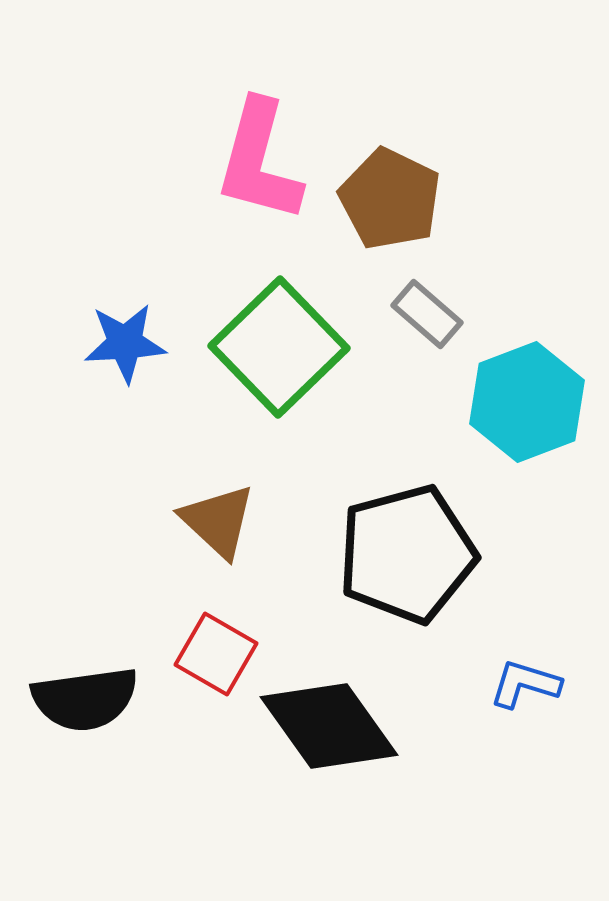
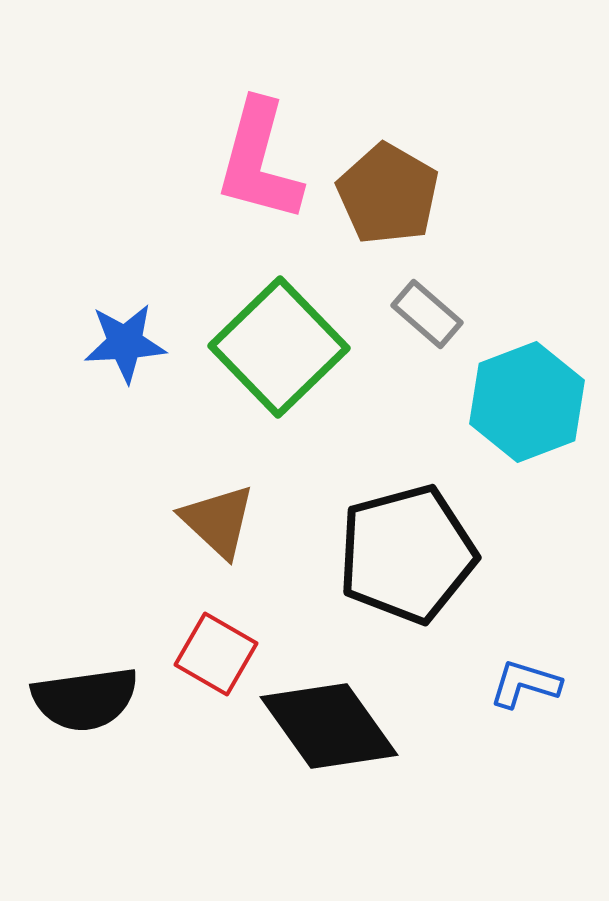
brown pentagon: moved 2 px left, 5 px up; rotated 4 degrees clockwise
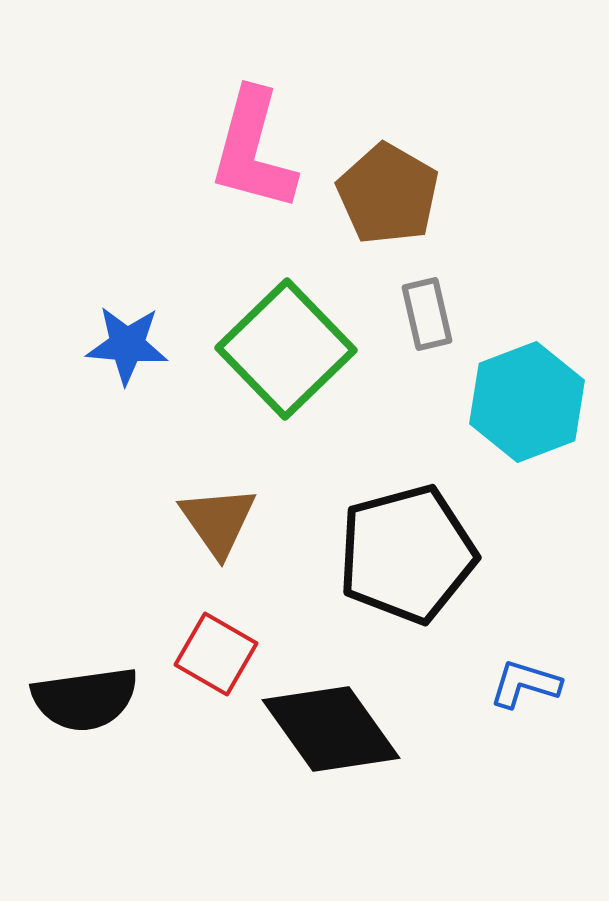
pink L-shape: moved 6 px left, 11 px up
gray rectangle: rotated 36 degrees clockwise
blue star: moved 2 px right, 2 px down; rotated 8 degrees clockwise
green square: moved 7 px right, 2 px down
brown triangle: rotated 12 degrees clockwise
black diamond: moved 2 px right, 3 px down
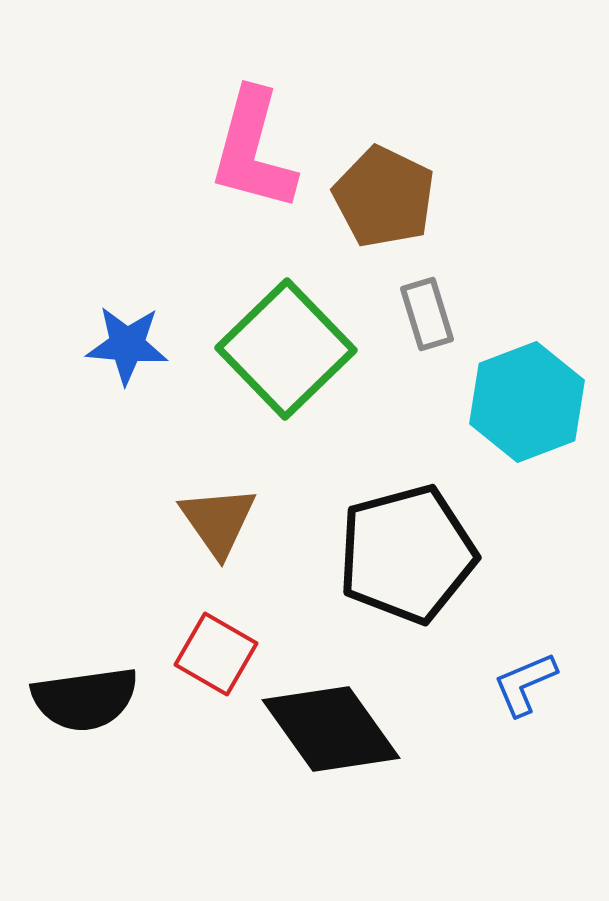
brown pentagon: moved 4 px left, 3 px down; rotated 4 degrees counterclockwise
gray rectangle: rotated 4 degrees counterclockwise
blue L-shape: rotated 40 degrees counterclockwise
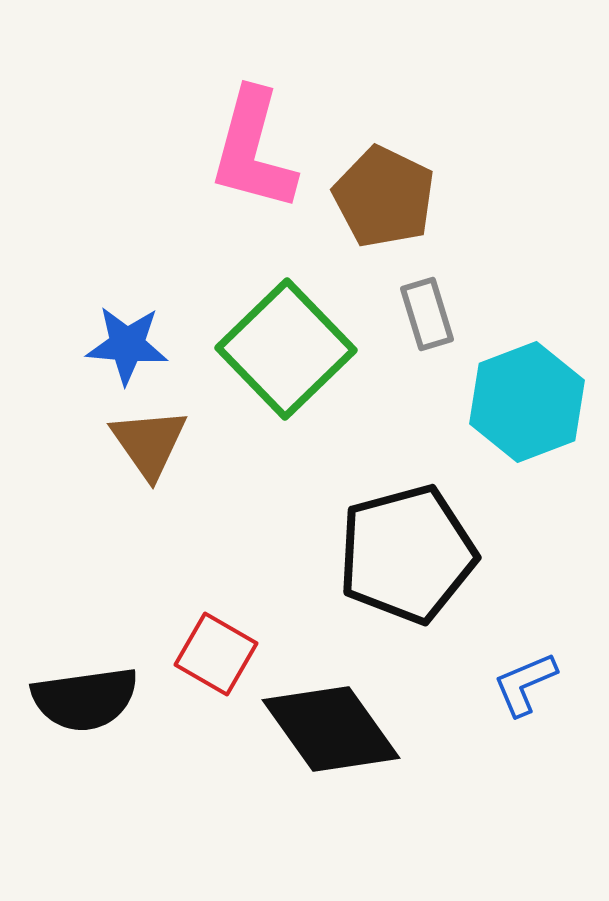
brown triangle: moved 69 px left, 78 px up
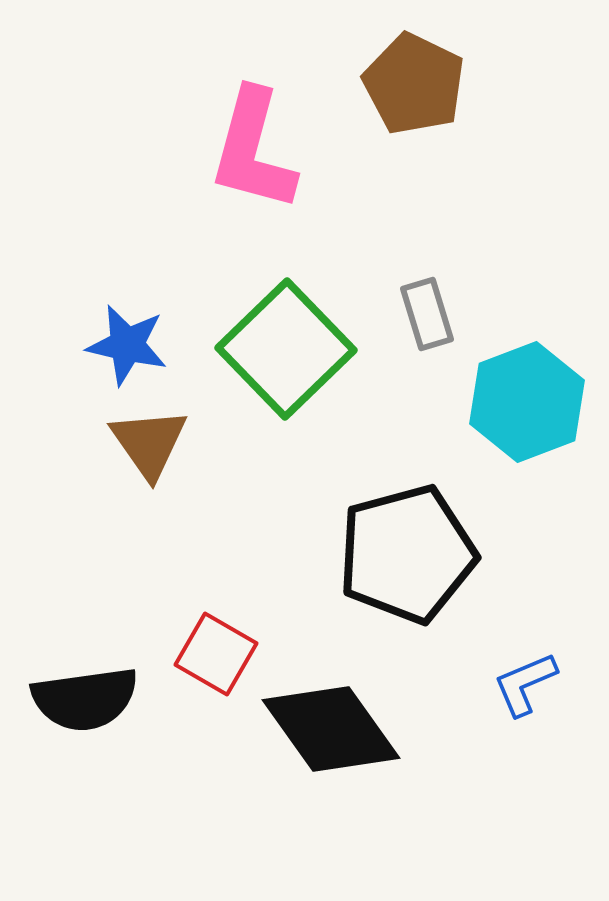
brown pentagon: moved 30 px right, 113 px up
blue star: rotated 8 degrees clockwise
